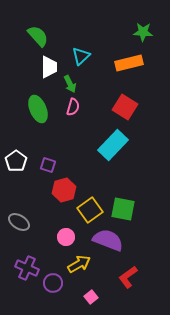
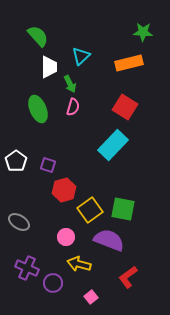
purple semicircle: moved 1 px right
yellow arrow: rotated 135 degrees counterclockwise
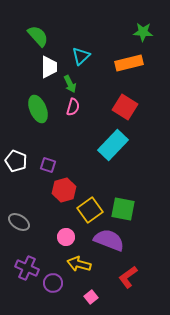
white pentagon: rotated 15 degrees counterclockwise
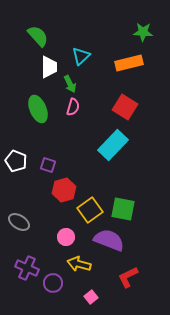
red L-shape: rotated 10 degrees clockwise
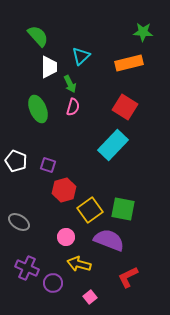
pink square: moved 1 px left
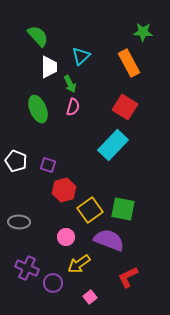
orange rectangle: rotated 76 degrees clockwise
gray ellipse: rotated 30 degrees counterclockwise
yellow arrow: rotated 50 degrees counterclockwise
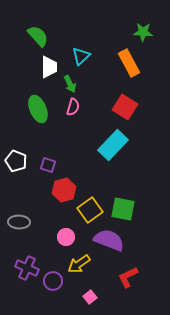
purple circle: moved 2 px up
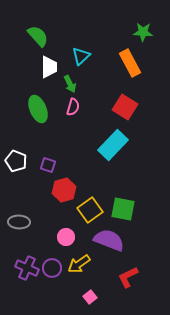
orange rectangle: moved 1 px right
purple circle: moved 1 px left, 13 px up
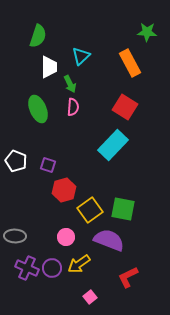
green star: moved 4 px right
green semicircle: rotated 60 degrees clockwise
pink semicircle: rotated 12 degrees counterclockwise
gray ellipse: moved 4 px left, 14 px down
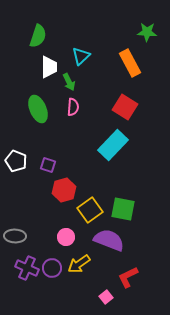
green arrow: moved 1 px left, 2 px up
pink square: moved 16 px right
